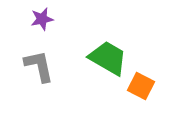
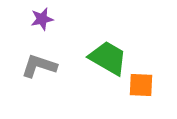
gray L-shape: rotated 60 degrees counterclockwise
orange square: moved 1 px up; rotated 24 degrees counterclockwise
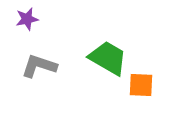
purple star: moved 15 px left
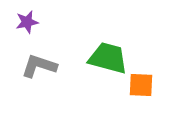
purple star: moved 3 px down
green trapezoid: rotated 15 degrees counterclockwise
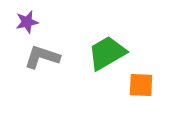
green trapezoid: moved 1 px left, 5 px up; rotated 45 degrees counterclockwise
gray L-shape: moved 3 px right, 9 px up
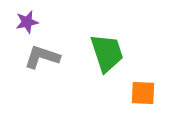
green trapezoid: rotated 102 degrees clockwise
orange square: moved 2 px right, 8 px down
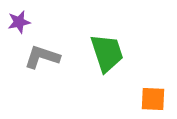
purple star: moved 8 px left
orange square: moved 10 px right, 6 px down
